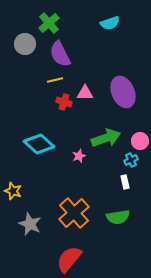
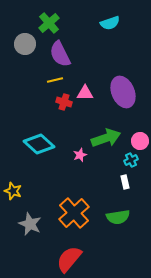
pink star: moved 1 px right, 1 px up
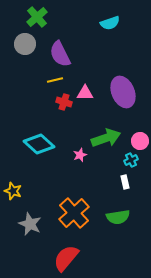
green cross: moved 12 px left, 6 px up
red semicircle: moved 3 px left, 1 px up
